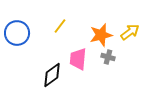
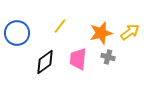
orange star: moved 2 px up
black diamond: moved 7 px left, 13 px up
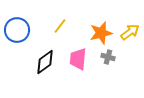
blue circle: moved 3 px up
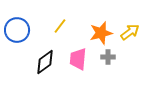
gray cross: rotated 16 degrees counterclockwise
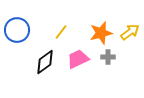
yellow line: moved 1 px right, 6 px down
pink trapezoid: rotated 60 degrees clockwise
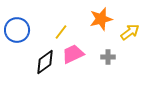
orange star: moved 14 px up
pink trapezoid: moved 5 px left, 5 px up
